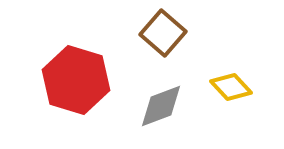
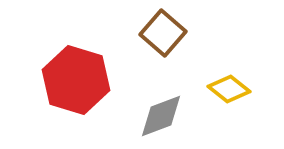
yellow diamond: moved 2 px left, 2 px down; rotated 9 degrees counterclockwise
gray diamond: moved 10 px down
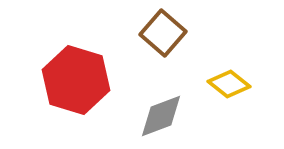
yellow diamond: moved 5 px up
